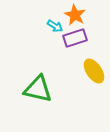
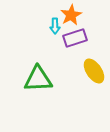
orange star: moved 4 px left; rotated 15 degrees clockwise
cyan arrow: rotated 56 degrees clockwise
green triangle: moved 10 px up; rotated 16 degrees counterclockwise
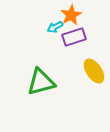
cyan arrow: moved 1 px down; rotated 63 degrees clockwise
purple rectangle: moved 1 px left, 1 px up
green triangle: moved 3 px right, 3 px down; rotated 12 degrees counterclockwise
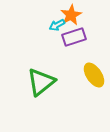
cyan arrow: moved 2 px right, 2 px up
yellow ellipse: moved 4 px down
green triangle: rotated 24 degrees counterclockwise
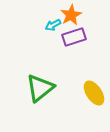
cyan arrow: moved 4 px left
yellow ellipse: moved 18 px down
green triangle: moved 1 px left, 6 px down
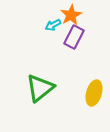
purple rectangle: rotated 45 degrees counterclockwise
yellow ellipse: rotated 50 degrees clockwise
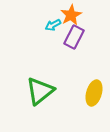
green triangle: moved 3 px down
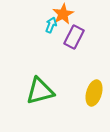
orange star: moved 8 px left, 1 px up
cyan arrow: moved 2 px left; rotated 140 degrees clockwise
green triangle: rotated 24 degrees clockwise
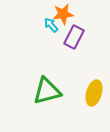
orange star: rotated 20 degrees clockwise
cyan arrow: rotated 63 degrees counterclockwise
green triangle: moved 7 px right
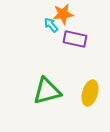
purple rectangle: moved 1 px right, 2 px down; rotated 75 degrees clockwise
yellow ellipse: moved 4 px left
